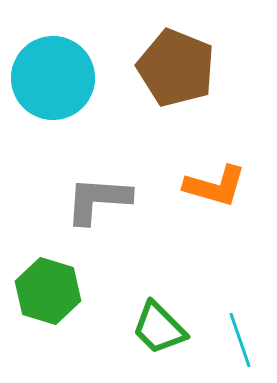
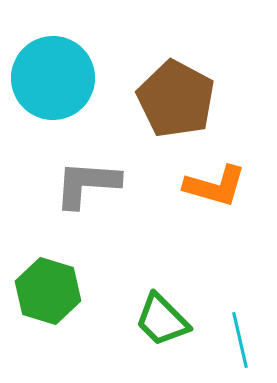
brown pentagon: moved 31 px down; rotated 6 degrees clockwise
gray L-shape: moved 11 px left, 16 px up
green trapezoid: moved 3 px right, 8 px up
cyan line: rotated 6 degrees clockwise
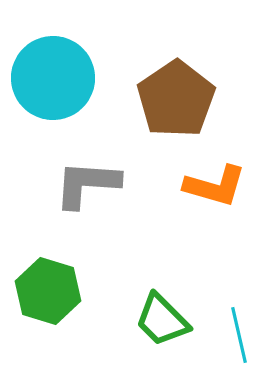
brown pentagon: rotated 10 degrees clockwise
cyan line: moved 1 px left, 5 px up
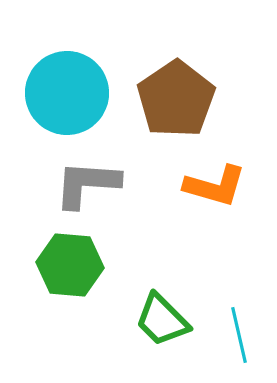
cyan circle: moved 14 px right, 15 px down
green hexagon: moved 22 px right, 26 px up; rotated 12 degrees counterclockwise
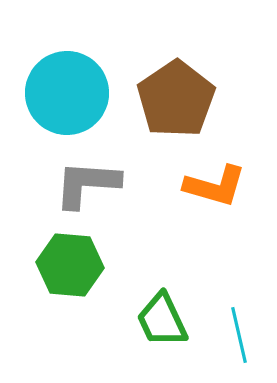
green trapezoid: rotated 20 degrees clockwise
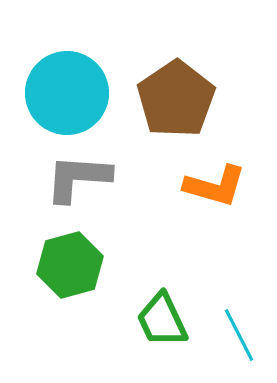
gray L-shape: moved 9 px left, 6 px up
green hexagon: rotated 20 degrees counterclockwise
cyan line: rotated 14 degrees counterclockwise
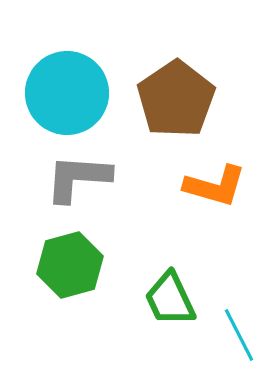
green trapezoid: moved 8 px right, 21 px up
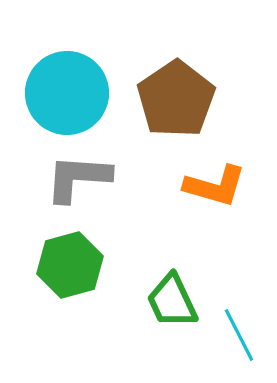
green trapezoid: moved 2 px right, 2 px down
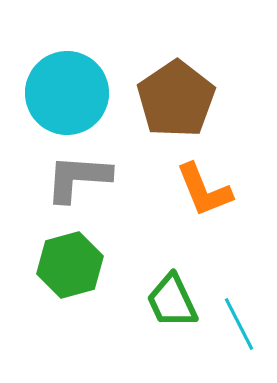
orange L-shape: moved 11 px left, 4 px down; rotated 52 degrees clockwise
cyan line: moved 11 px up
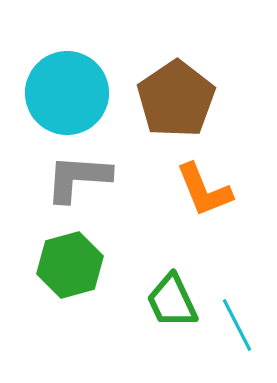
cyan line: moved 2 px left, 1 px down
